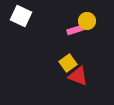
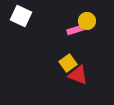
red triangle: moved 1 px up
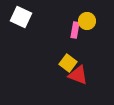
white square: moved 1 px down
pink rectangle: rotated 63 degrees counterclockwise
yellow square: rotated 18 degrees counterclockwise
